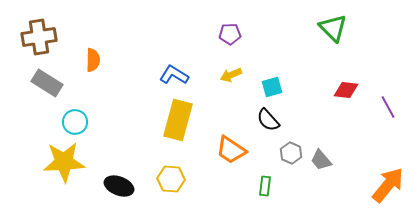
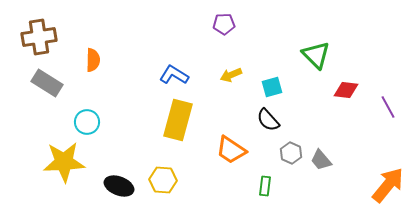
green triangle: moved 17 px left, 27 px down
purple pentagon: moved 6 px left, 10 px up
cyan circle: moved 12 px right
yellow hexagon: moved 8 px left, 1 px down
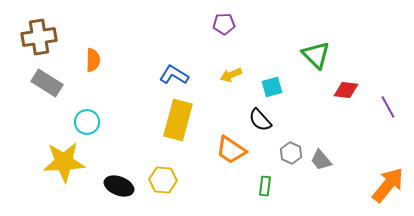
black semicircle: moved 8 px left
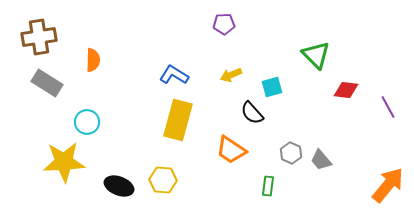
black semicircle: moved 8 px left, 7 px up
green rectangle: moved 3 px right
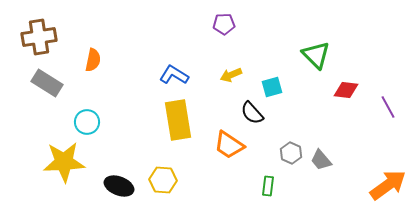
orange semicircle: rotated 10 degrees clockwise
yellow rectangle: rotated 24 degrees counterclockwise
orange trapezoid: moved 2 px left, 5 px up
orange arrow: rotated 15 degrees clockwise
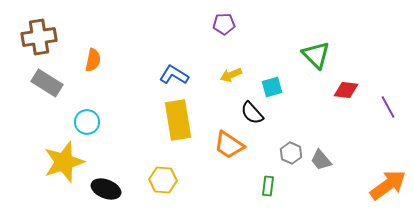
yellow star: rotated 15 degrees counterclockwise
black ellipse: moved 13 px left, 3 px down
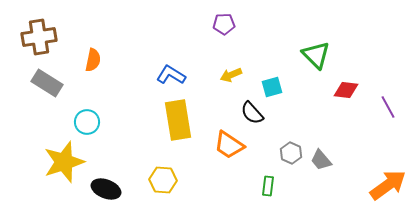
blue L-shape: moved 3 px left
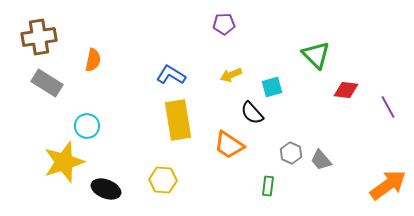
cyan circle: moved 4 px down
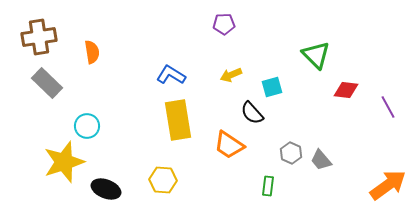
orange semicircle: moved 1 px left, 8 px up; rotated 20 degrees counterclockwise
gray rectangle: rotated 12 degrees clockwise
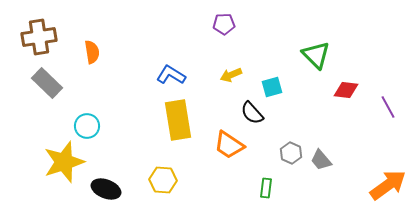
green rectangle: moved 2 px left, 2 px down
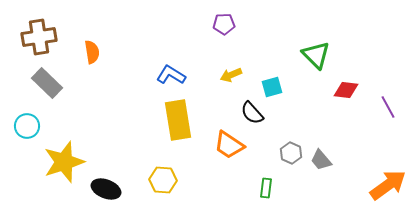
cyan circle: moved 60 px left
